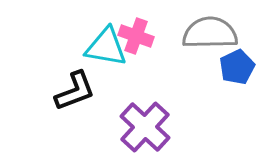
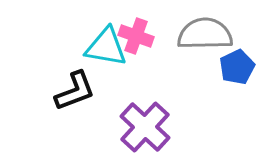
gray semicircle: moved 5 px left, 1 px down
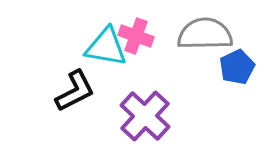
black L-shape: rotated 6 degrees counterclockwise
purple cross: moved 11 px up
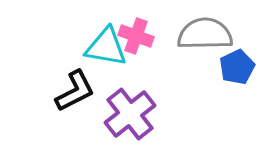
purple cross: moved 15 px left, 2 px up; rotated 9 degrees clockwise
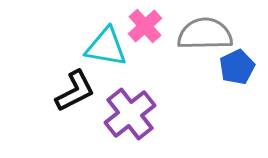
pink cross: moved 9 px right, 10 px up; rotated 28 degrees clockwise
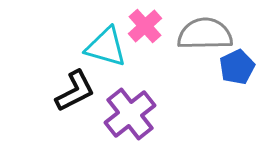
cyan triangle: rotated 6 degrees clockwise
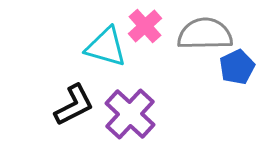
black L-shape: moved 1 px left, 14 px down
purple cross: rotated 9 degrees counterclockwise
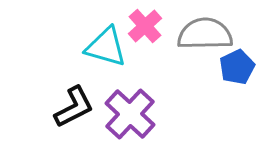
black L-shape: moved 2 px down
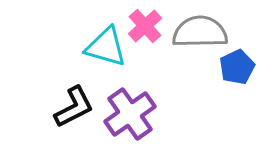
gray semicircle: moved 5 px left, 2 px up
purple cross: rotated 12 degrees clockwise
